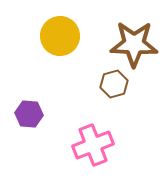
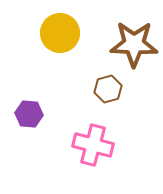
yellow circle: moved 3 px up
brown hexagon: moved 6 px left, 5 px down
pink cross: rotated 36 degrees clockwise
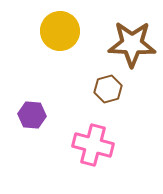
yellow circle: moved 2 px up
brown star: moved 2 px left
purple hexagon: moved 3 px right, 1 px down
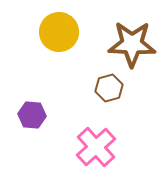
yellow circle: moved 1 px left, 1 px down
brown hexagon: moved 1 px right, 1 px up
pink cross: moved 3 px right, 2 px down; rotated 33 degrees clockwise
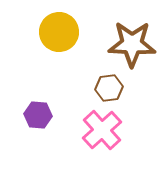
brown hexagon: rotated 8 degrees clockwise
purple hexagon: moved 6 px right
pink cross: moved 6 px right, 17 px up
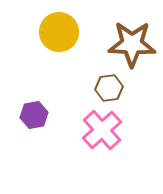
purple hexagon: moved 4 px left; rotated 16 degrees counterclockwise
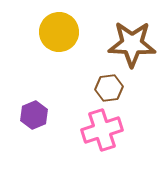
purple hexagon: rotated 12 degrees counterclockwise
pink cross: rotated 24 degrees clockwise
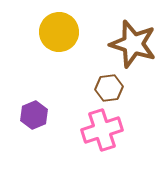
brown star: moved 1 px right; rotated 15 degrees clockwise
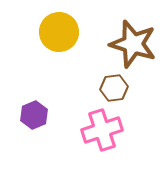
brown hexagon: moved 5 px right
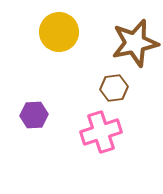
brown star: moved 2 px right, 1 px up; rotated 30 degrees counterclockwise
purple hexagon: rotated 20 degrees clockwise
pink cross: moved 1 px left, 2 px down
